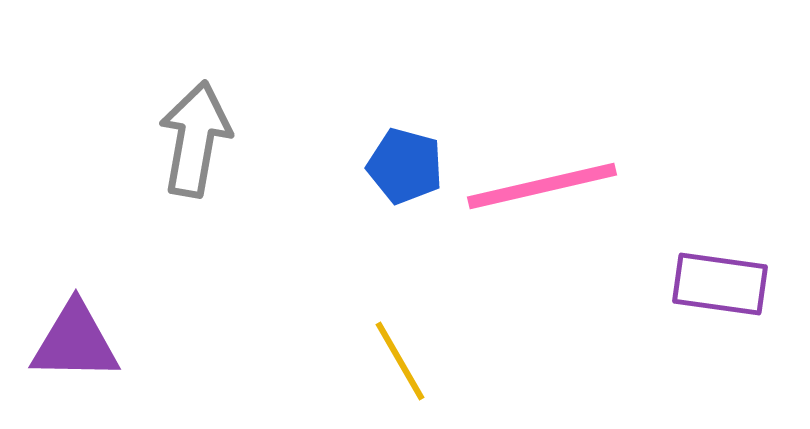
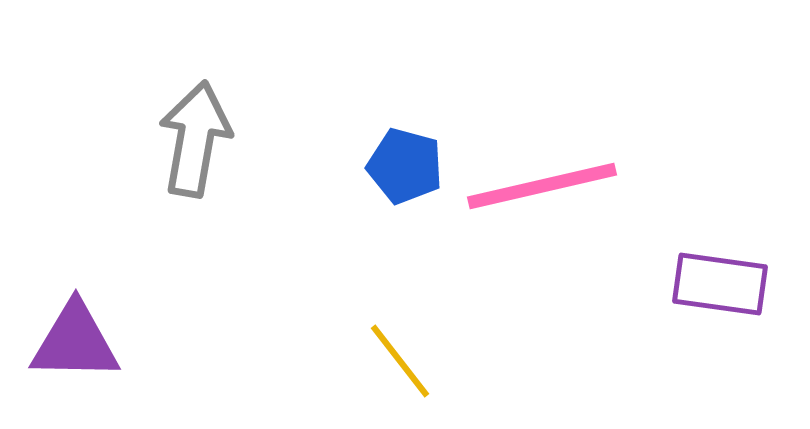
yellow line: rotated 8 degrees counterclockwise
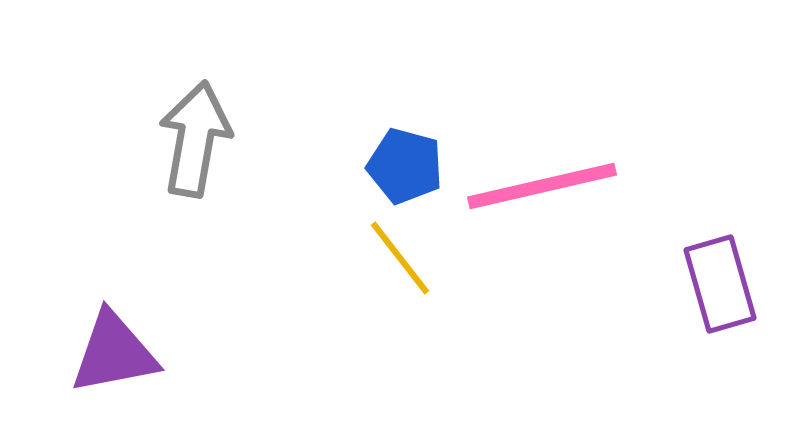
purple rectangle: rotated 66 degrees clockwise
purple triangle: moved 39 px right, 11 px down; rotated 12 degrees counterclockwise
yellow line: moved 103 px up
